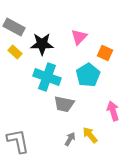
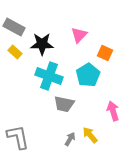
pink triangle: moved 2 px up
cyan cross: moved 2 px right, 1 px up
gray L-shape: moved 4 px up
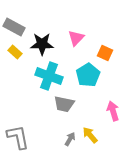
pink triangle: moved 3 px left, 3 px down
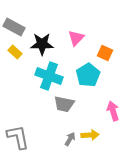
yellow arrow: rotated 126 degrees clockwise
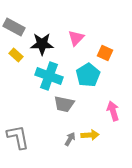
yellow rectangle: moved 1 px right, 3 px down
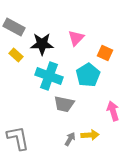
gray L-shape: moved 1 px down
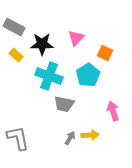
gray arrow: moved 1 px up
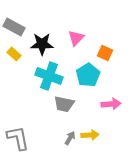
yellow rectangle: moved 2 px left, 1 px up
pink arrow: moved 2 px left, 7 px up; rotated 102 degrees clockwise
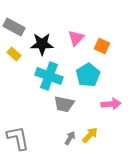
orange square: moved 3 px left, 7 px up
yellow arrow: rotated 42 degrees counterclockwise
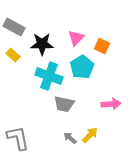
yellow rectangle: moved 1 px left, 1 px down
cyan pentagon: moved 6 px left, 8 px up
gray arrow: rotated 80 degrees counterclockwise
